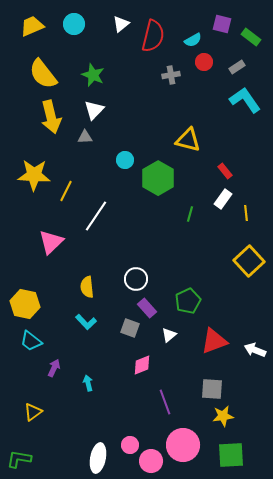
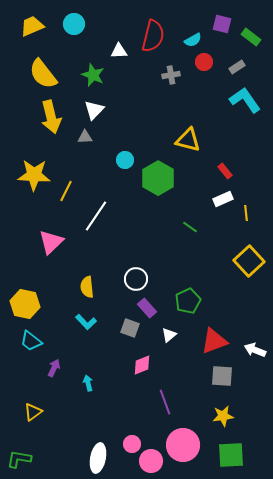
white triangle at (121, 24): moved 2 px left, 27 px down; rotated 36 degrees clockwise
white rectangle at (223, 199): rotated 30 degrees clockwise
green line at (190, 214): moved 13 px down; rotated 70 degrees counterclockwise
gray square at (212, 389): moved 10 px right, 13 px up
pink circle at (130, 445): moved 2 px right, 1 px up
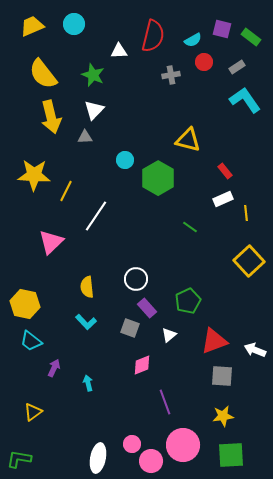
purple square at (222, 24): moved 5 px down
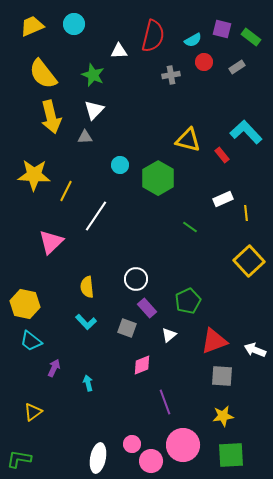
cyan L-shape at (245, 100): moved 1 px right, 32 px down; rotated 8 degrees counterclockwise
cyan circle at (125, 160): moved 5 px left, 5 px down
red rectangle at (225, 171): moved 3 px left, 16 px up
gray square at (130, 328): moved 3 px left
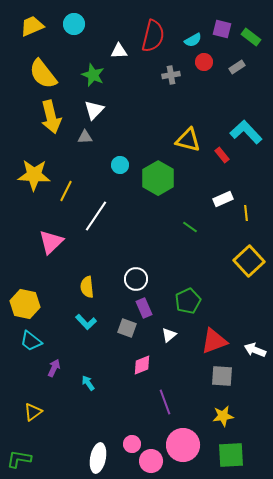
purple rectangle at (147, 308): moved 3 px left; rotated 18 degrees clockwise
cyan arrow at (88, 383): rotated 21 degrees counterclockwise
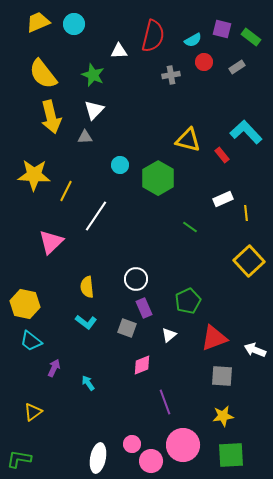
yellow trapezoid at (32, 26): moved 6 px right, 4 px up
cyan L-shape at (86, 322): rotated 10 degrees counterclockwise
red triangle at (214, 341): moved 3 px up
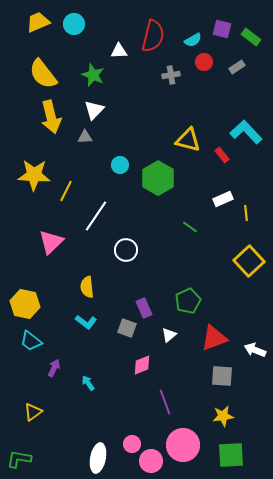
white circle at (136, 279): moved 10 px left, 29 px up
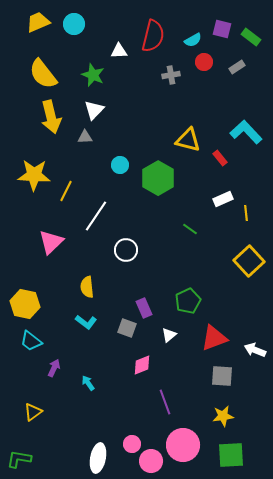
red rectangle at (222, 155): moved 2 px left, 3 px down
green line at (190, 227): moved 2 px down
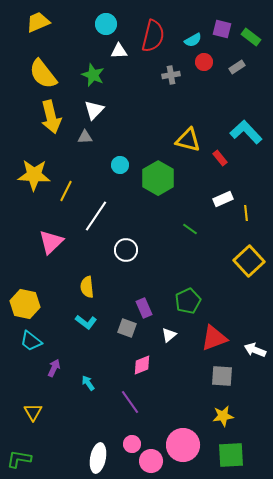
cyan circle at (74, 24): moved 32 px right
purple line at (165, 402): moved 35 px left; rotated 15 degrees counterclockwise
yellow triangle at (33, 412): rotated 24 degrees counterclockwise
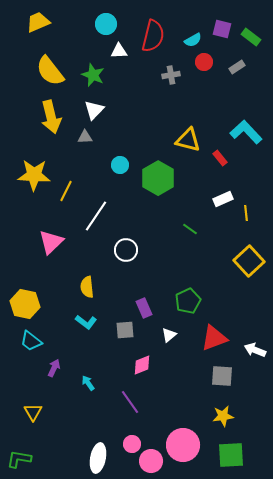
yellow semicircle at (43, 74): moved 7 px right, 3 px up
gray square at (127, 328): moved 2 px left, 2 px down; rotated 24 degrees counterclockwise
